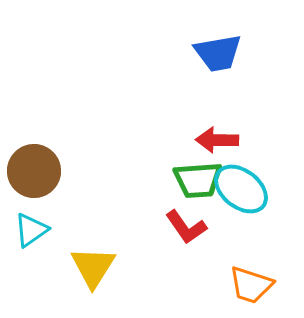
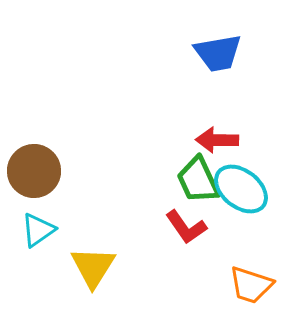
green trapezoid: rotated 69 degrees clockwise
cyan triangle: moved 7 px right
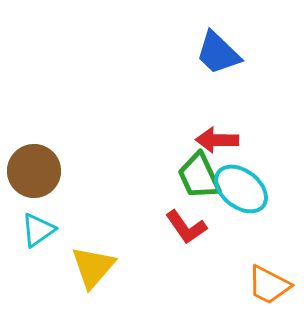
blue trapezoid: rotated 54 degrees clockwise
green trapezoid: moved 1 px right, 4 px up
yellow triangle: rotated 9 degrees clockwise
orange trapezoid: moved 18 px right; rotated 9 degrees clockwise
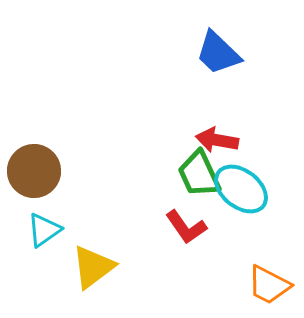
red arrow: rotated 9 degrees clockwise
green trapezoid: moved 2 px up
cyan triangle: moved 6 px right
yellow triangle: rotated 12 degrees clockwise
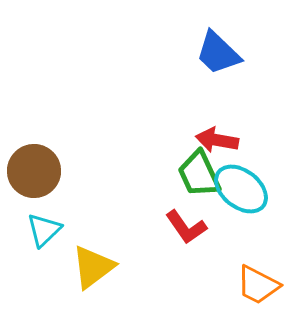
cyan triangle: rotated 9 degrees counterclockwise
orange trapezoid: moved 11 px left
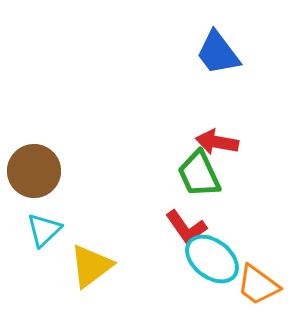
blue trapezoid: rotated 9 degrees clockwise
red arrow: moved 2 px down
cyan ellipse: moved 29 px left, 70 px down
yellow triangle: moved 2 px left, 1 px up
orange trapezoid: rotated 9 degrees clockwise
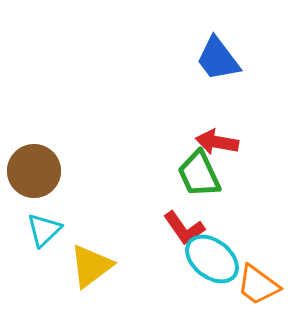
blue trapezoid: moved 6 px down
red L-shape: moved 2 px left, 1 px down
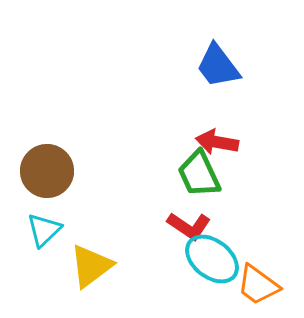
blue trapezoid: moved 7 px down
brown circle: moved 13 px right
red L-shape: moved 5 px right, 2 px up; rotated 21 degrees counterclockwise
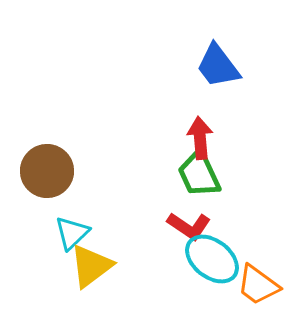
red arrow: moved 17 px left, 4 px up; rotated 75 degrees clockwise
cyan triangle: moved 28 px right, 3 px down
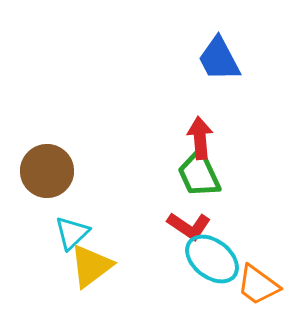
blue trapezoid: moved 1 px right, 7 px up; rotated 9 degrees clockwise
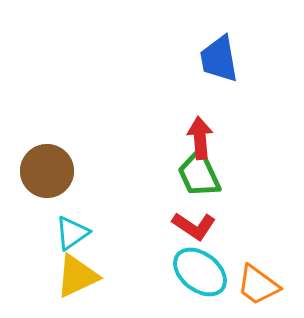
blue trapezoid: rotated 18 degrees clockwise
red L-shape: moved 5 px right
cyan triangle: rotated 9 degrees clockwise
cyan ellipse: moved 12 px left, 13 px down
yellow triangle: moved 14 px left, 10 px down; rotated 12 degrees clockwise
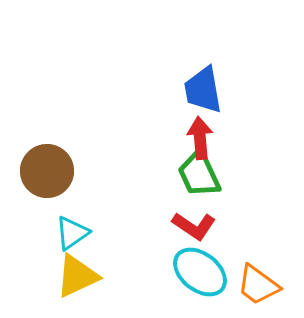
blue trapezoid: moved 16 px left, 31 px down
